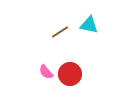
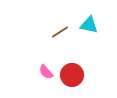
red circle: moved 2 px right, 1 px down
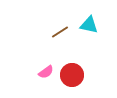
pink semicircle: rotated 84 degrees counterclockwise
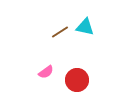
cyan triangle: moved 4 px left, 2 px down
red circle: moved 5 px right, 5 px down
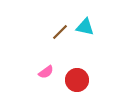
brown line: rotated 12 degrees counterclockwise
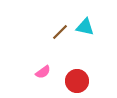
pink semicircle: moved 3 px left
red circle: moved 1 px down
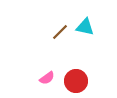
pink semicircle: moved 4 px right, 6 px down
red circle: moved 1 px left
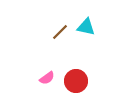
cyan triangle: moved 1 px right
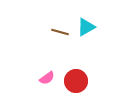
cyan triangle: rotated 42 degrees counterclockwise
brown line: rotated 60 degrees clockwise
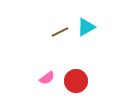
brown line: rotated 42 degrees counterclockwise
